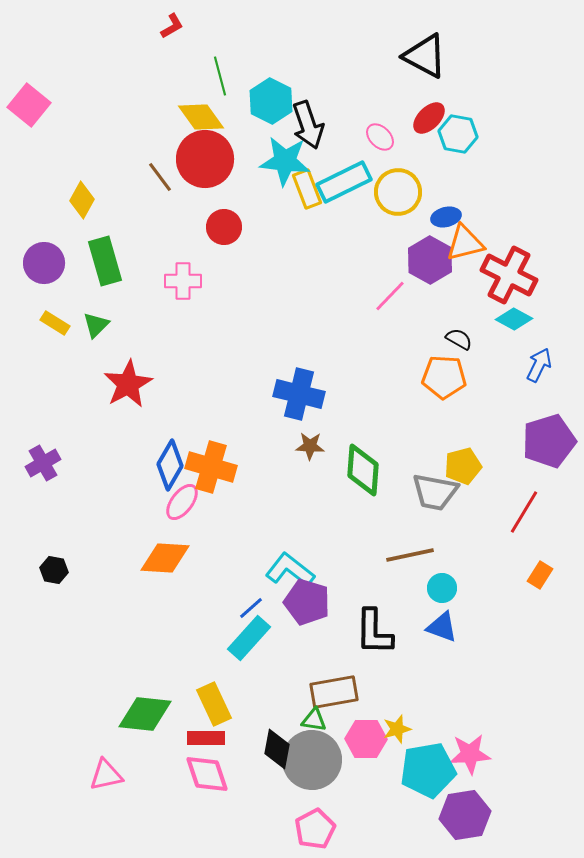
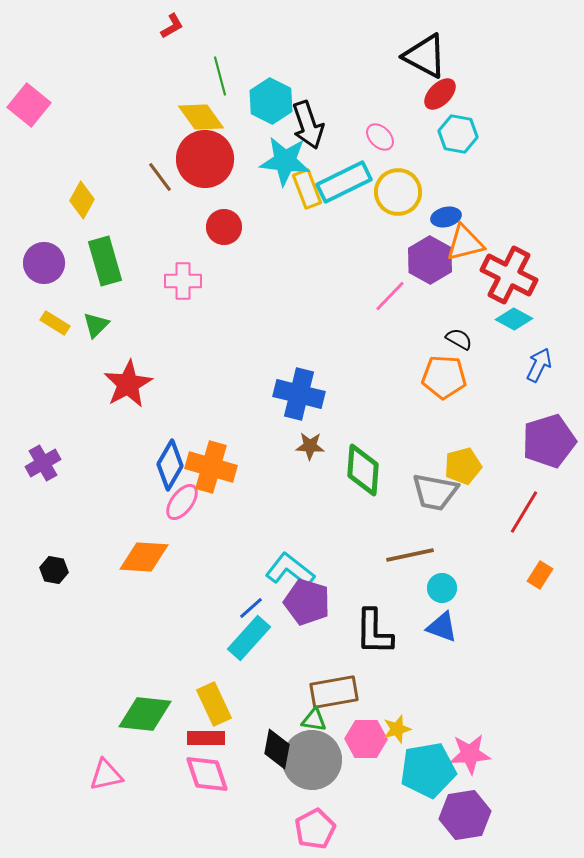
red ellipse at (429, 118): moved 11 px right, 24 px up
orange diamond at (165, 558): moved 21 px left, 1 px up
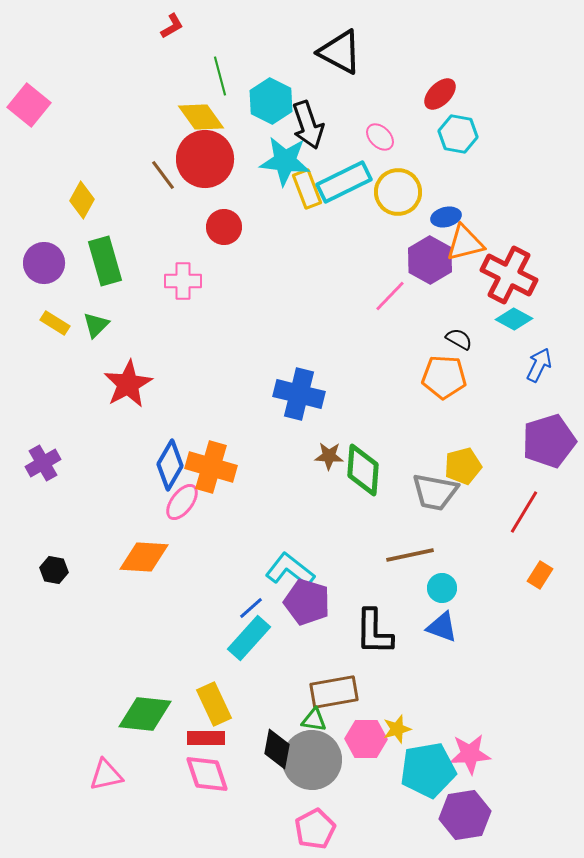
black triangle at (425, 56): moved 85 px left, 4 px up
brown line at (160, 177): moved 3 px right, 2 px up
brown star at (310, 446): moved 19 px right, 10 px down
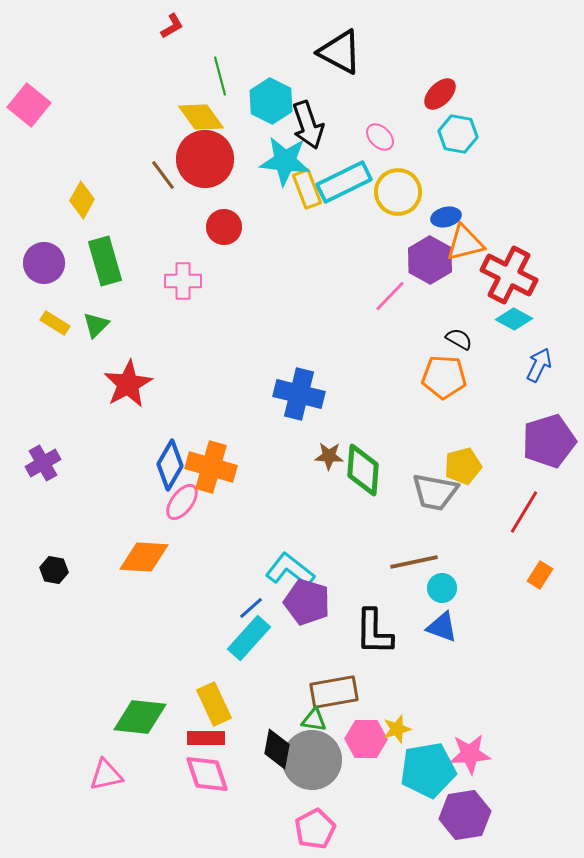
brown line at (410, 555): moved 4 px right, 7 px down
green diamond at (145, 714): moved 5 px left, 3 px down
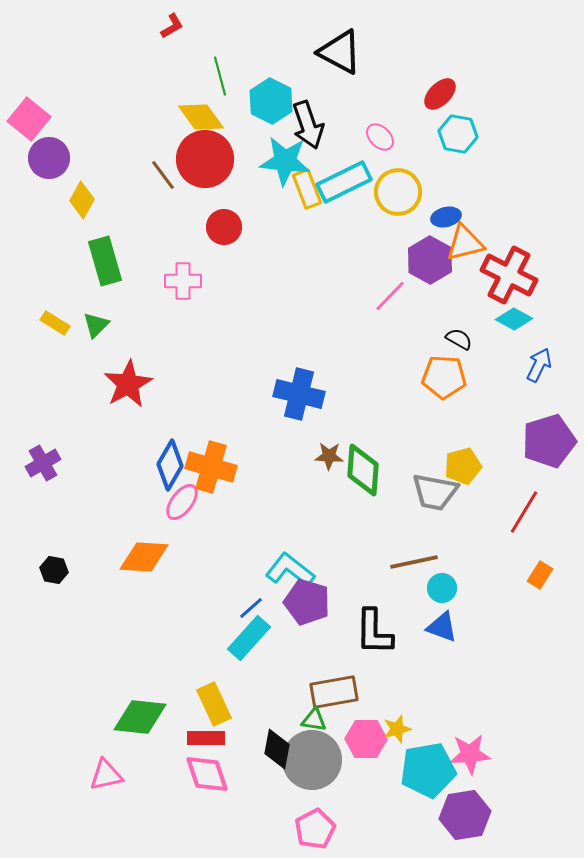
pink square at (29, 105): moved 14 px down
purple circle at (44, 263): moved 5 px right, 105 px up
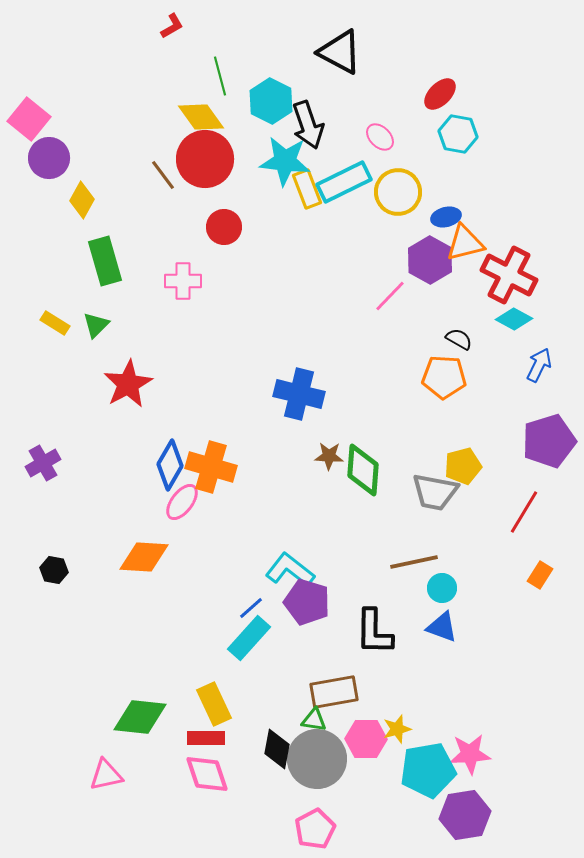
gray circle at (312, 760): moved 5 px right, 1 px up
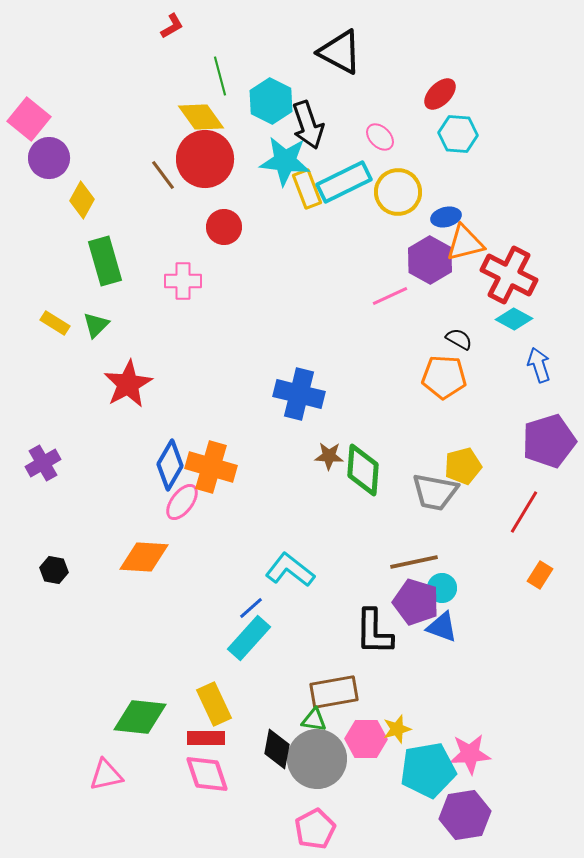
cyan hexagon at (458, 134): rotated 6 degrees counterclockwise
pink line at (390, 296): rotated 21 degrees clockwise
blue arrow at (539, 365): rotated 44 degrees counterclockwise
purple pentagon at (307, 602): moved 109 px right
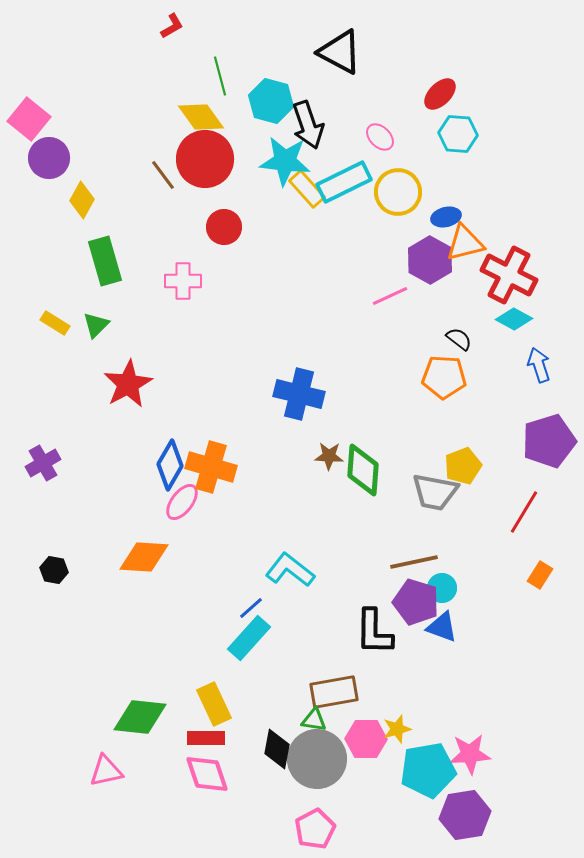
cyan hexagon at (271, 101): rotated 12 degrees counterclockwise
yellow rectangle at (307, 189): rotated 21 degrees counterclockwise
black semicircle at (459, 339): rotated 8 degrees clockwise
yellow pentagon at (463, 466): rotated 6 degrees counterclockwise
pink triangle at (106, 775): moved 4 px up
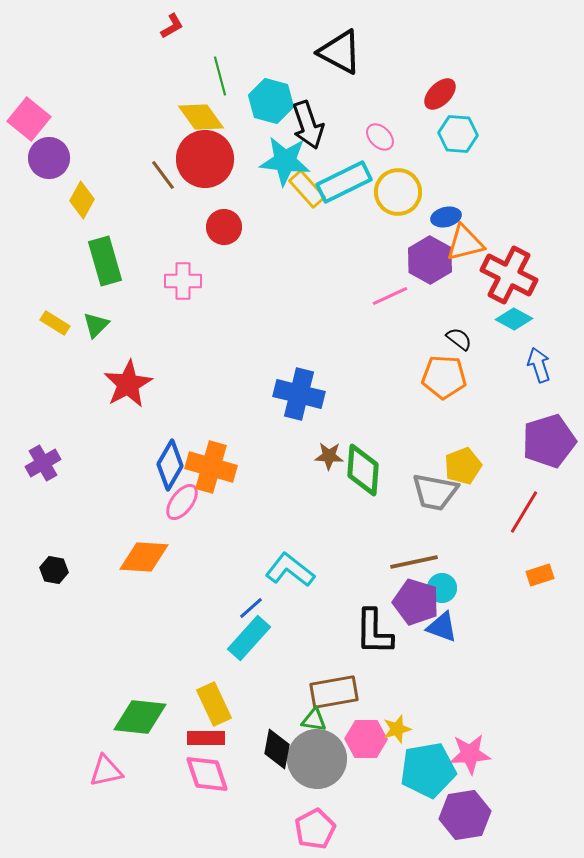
orange rectangle at (540, 575): rotated 40 degrees clockwise
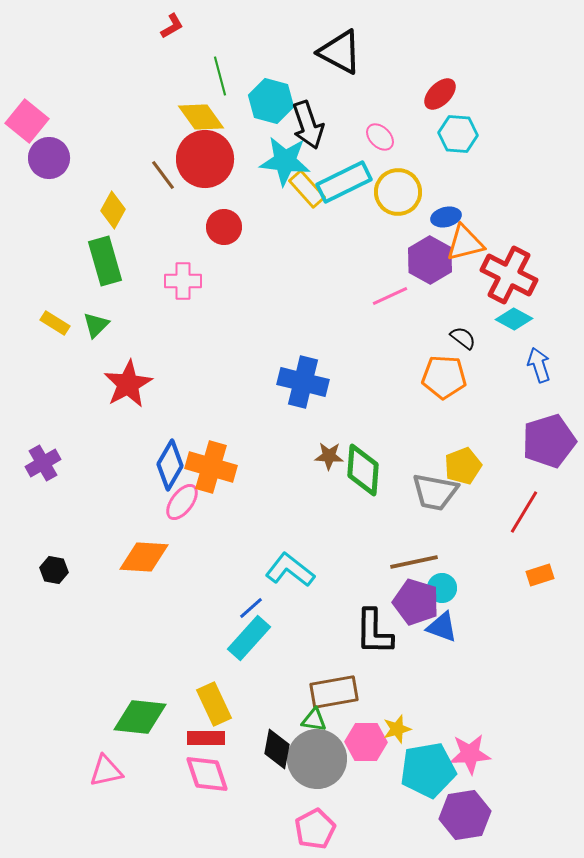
pink square at (29, 119): moved 2 px left, 2 px down
yellow diamond at (82, 200): moved 31 px right, 10 px down
black semicircle at (459, 339): moved 4 px right, 1 px up
blue cross at (299, 394): moved 4 px right, 12 px up
pink hexagon at (366, 739): moved 3 px down
